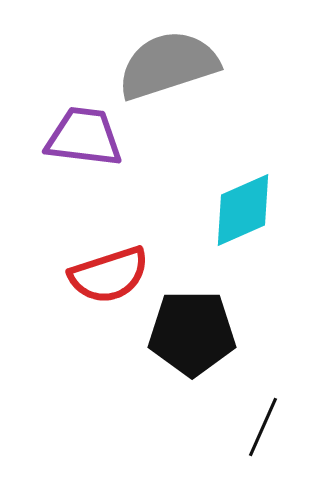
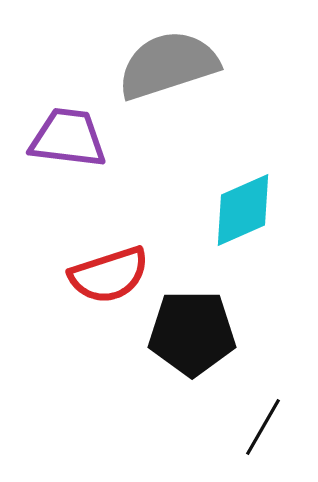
purple trapezoid: moved 16 px left, 1 px down
black line: rotated 6 degrees clockwise
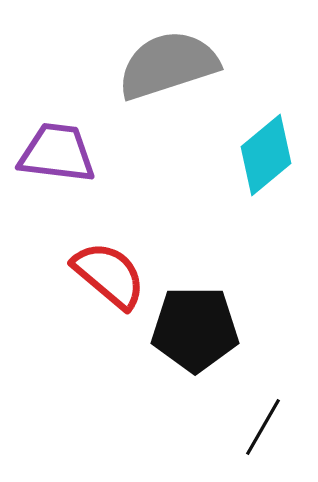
purple trapezoid: moved 11 px left, 15 px down
cyan diamond: moved 23 px right, 55 px up; rotated 16 degrees counterclockwise
red semicircle: rotated 122 degrees counterclockwise
black pentagon: moved 3 px right, 4 px up
